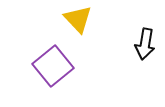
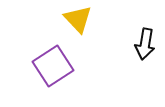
purple square: rotated 6 degrees clockwise
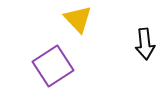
black arrow: rotated 16 degrees counterclockwise
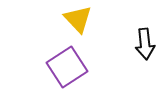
purple square: moved 14 px right, 1 px down
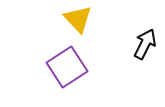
black arrow: rotated 148 degrees counterclockwise
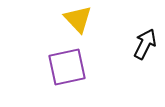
purple square: rotated 21 degrees clockwise
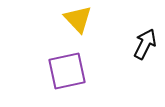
purple square: moved 4 px down
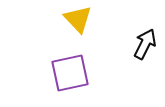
purple square: moved 3 px right, 2 px down
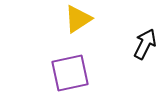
yellow triangle: rotated 40 degrees clockwise
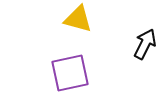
yellow triangle: rotated 48 degrees clockwise
